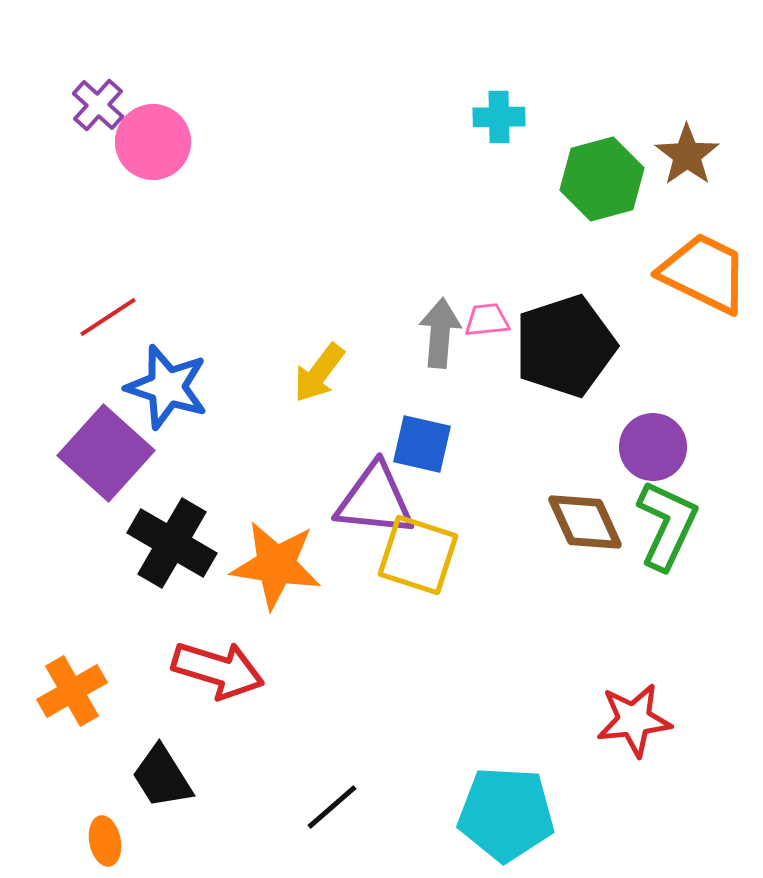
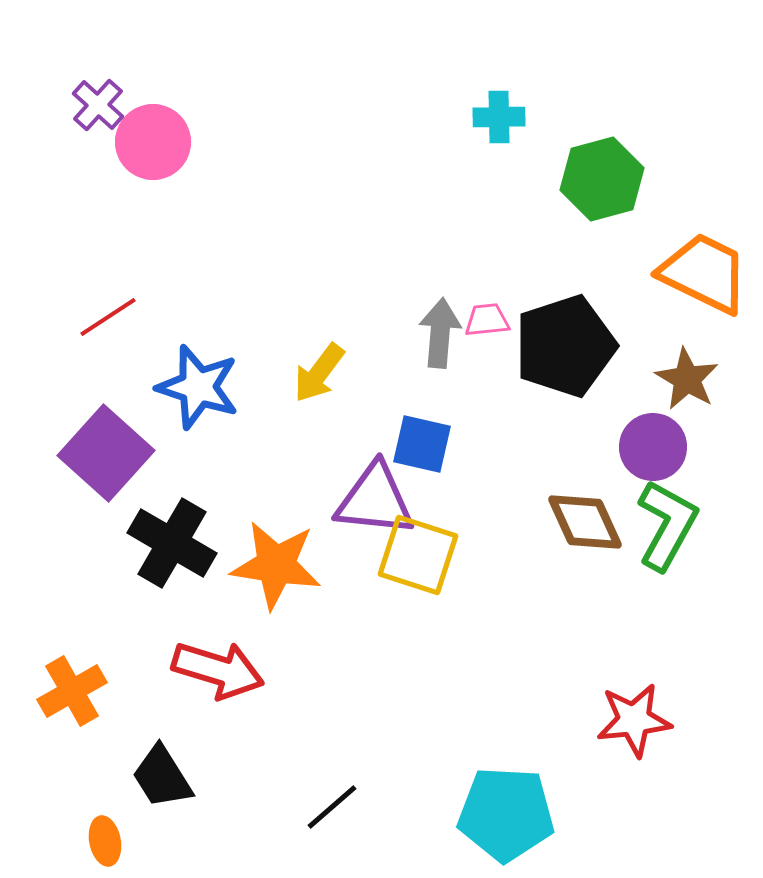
brown star: moved 224 px down; rotated 6 degrees counterclockwise
blue star: moved 31 px right
green L-shape: rotated 4 degrees clockwise
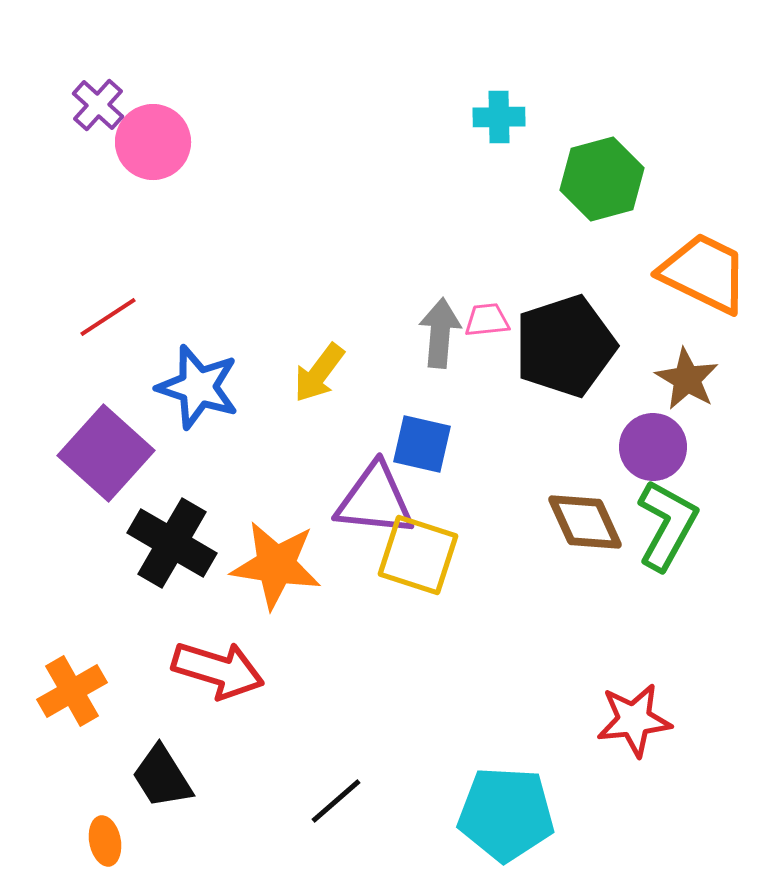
black line: moved 4 px right, 6 px up
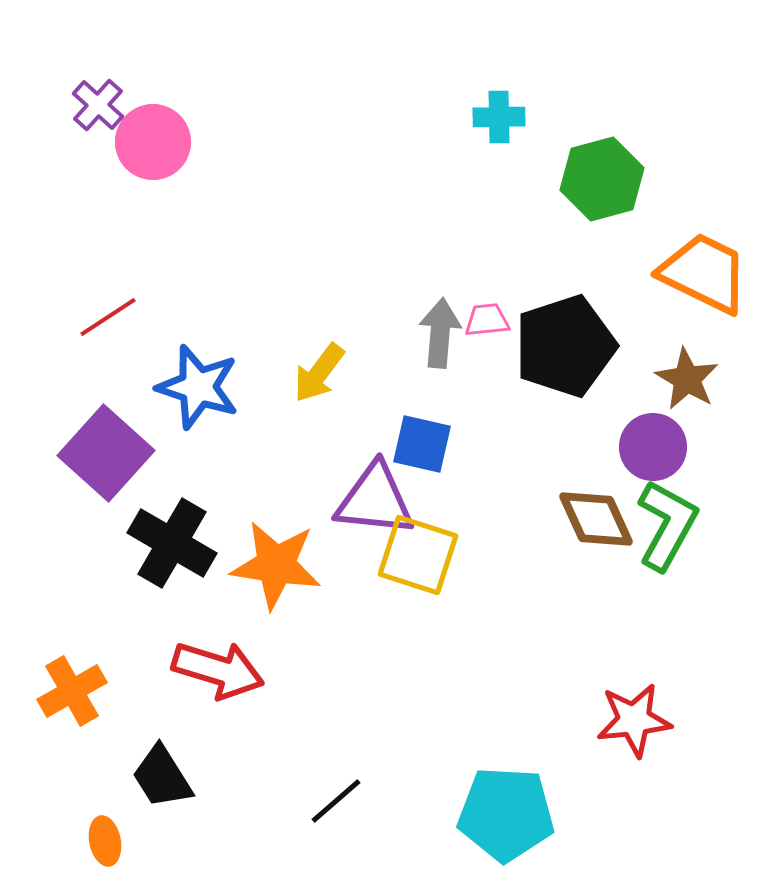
brown diamond: moved 11 px right, 3 px up
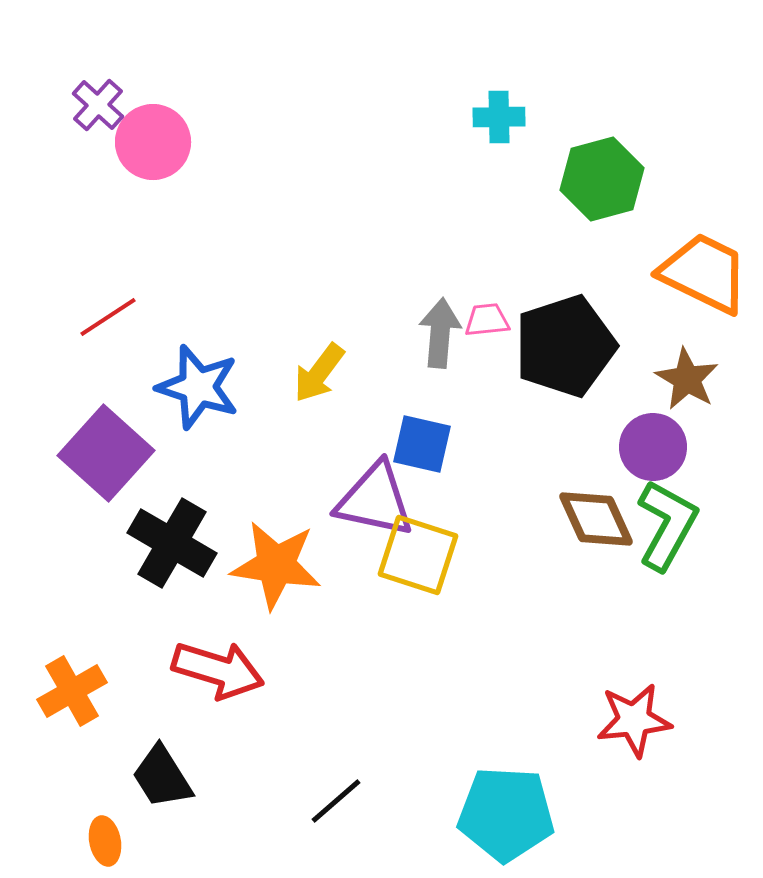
purple triangle: rotated 6 degrees clockwise
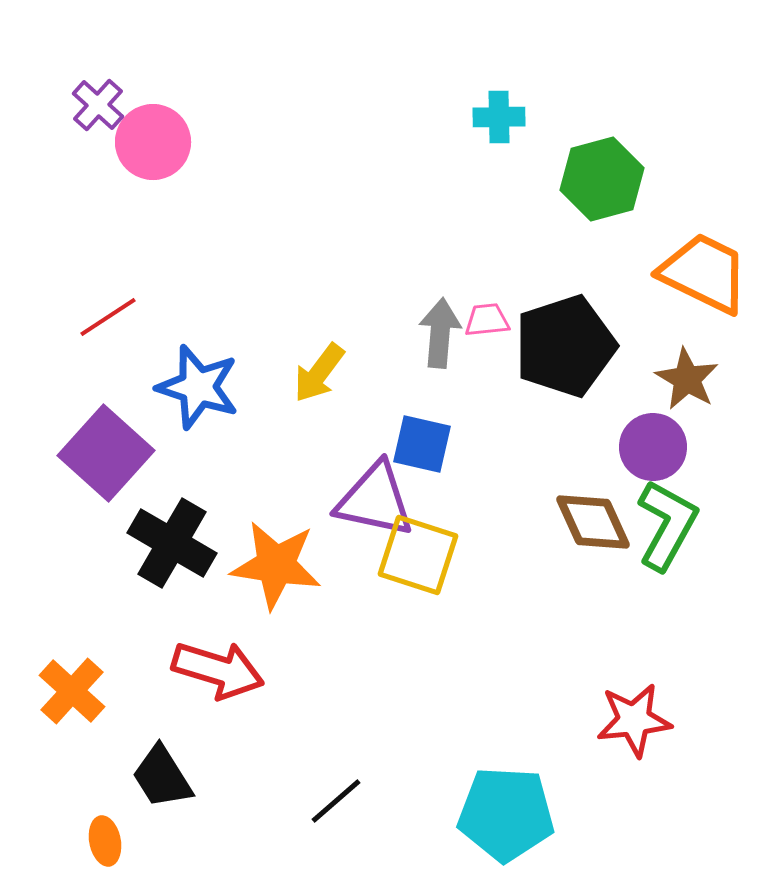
brown diamond: moved 3 px left, 3 px down
orange cross: rotated 18 degrees counterclockwise
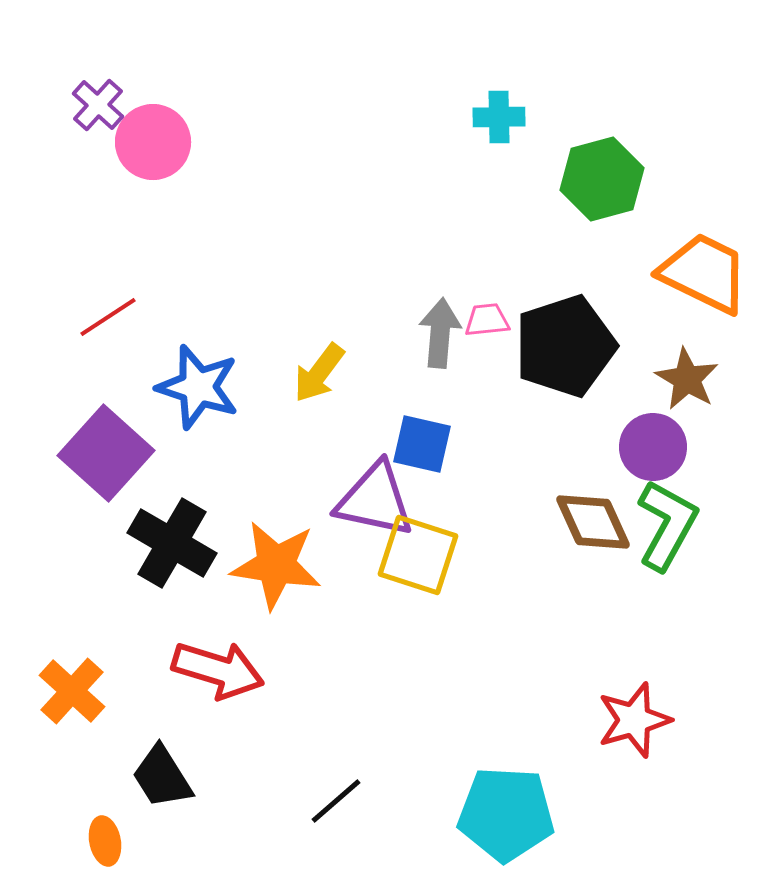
red star: rotated 10 degrees counterclockwise
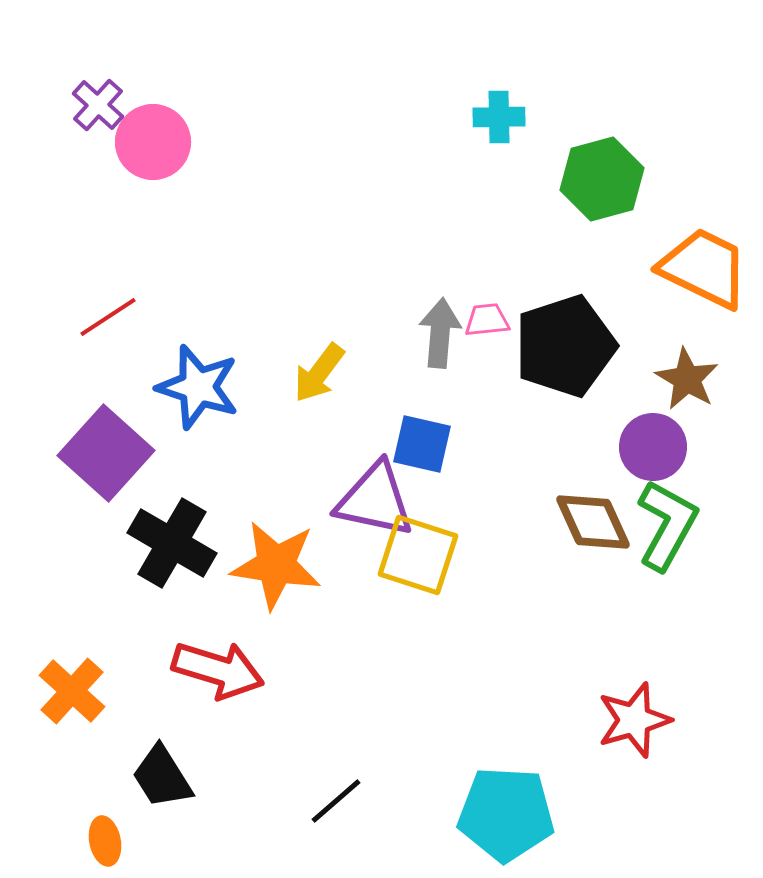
orange trapezoid: moved 5 px up
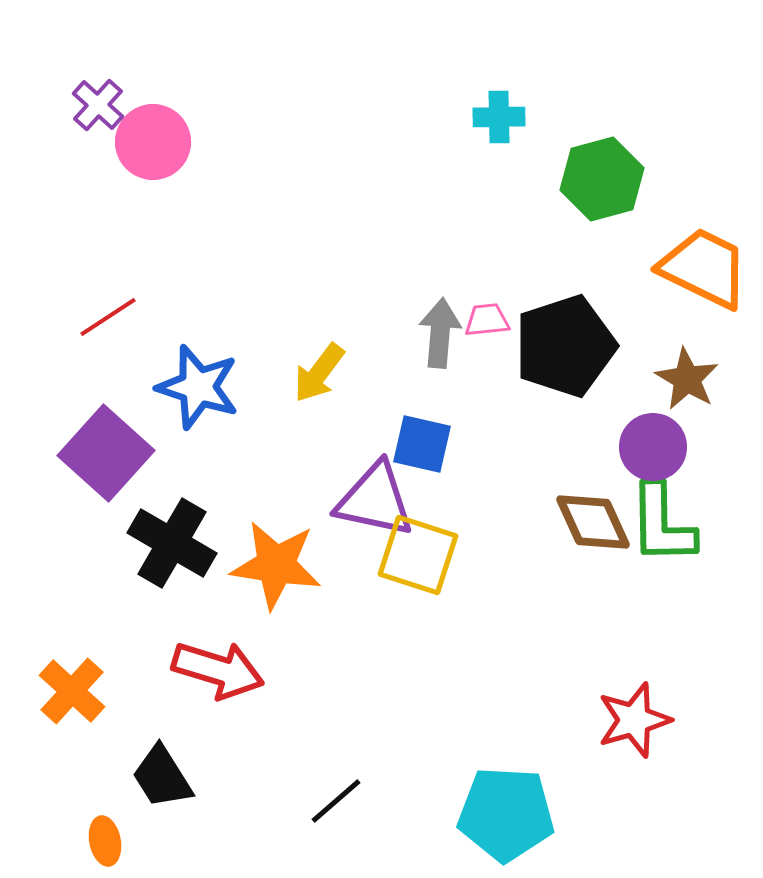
green L-shape: moved 5 px left, 1 px up; rotated 150 degrees clockwise
